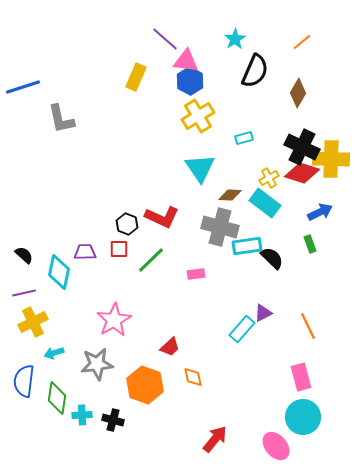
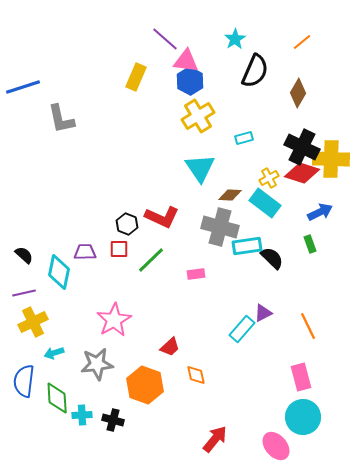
orange diamond at (193, 377): moved 3 px right, 2 px up
green diamond at (57, 398): rotated 12 degrees counterclockwise
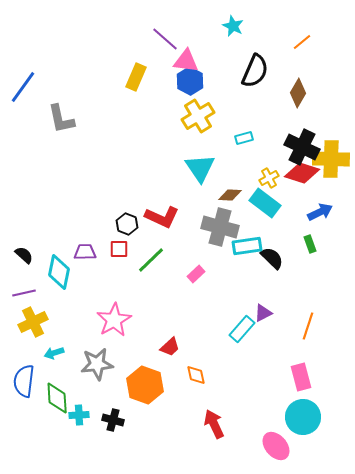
cyan star at (235, 39): moved 2 px left, 13 px up; rotated 15 degrees counterclockwise
blue line at (23, 87): rotated 36 degrees counterclockwise
pink rectangle at (196, 274): rotated 36 degrees counterclockwise
orange line at (308, 326): rotated 44 degrees clockwise
cyan cross at (82, 415): moved 3 px left
red arrow at (215, 439): moved 1 px left, 15 px up; rotated 64 degrees counterclockwise
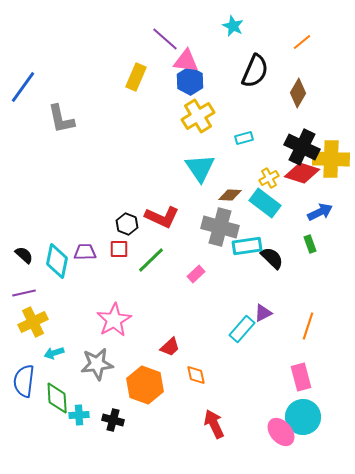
cyan diamond at (59, 272): moved 2 px left, 11 px up
pink ellipse at (276, 446): moved 5 px right, 14 px up
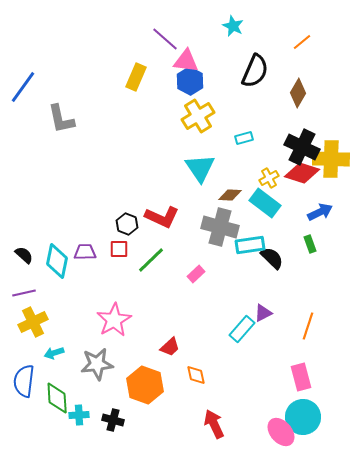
cyan rectangle at (247, 246): moved 3 px right, 1 px up
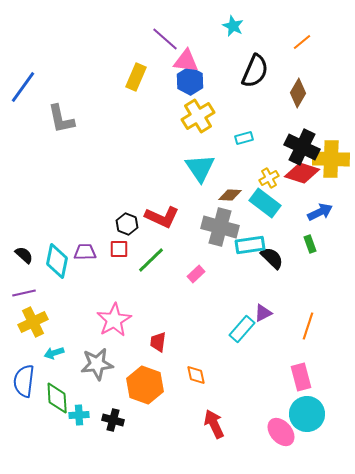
red trapezoid at (170, 347): moved 12 px left, 5 px up; rotated 140 degrees clockwise
cyan circle at (303, 417): moved 4 px right, 3 px up
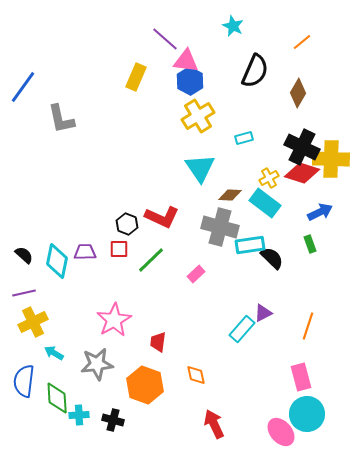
cyan arrow at (54, 353): rotated 48 degrees clockwise
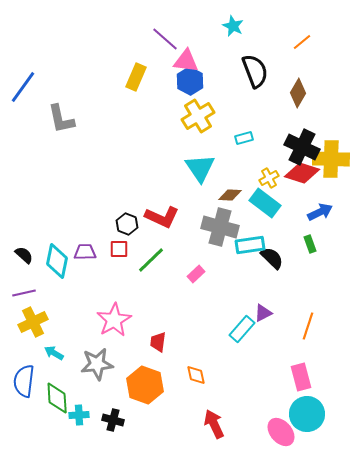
black semicircle at (255, 71): rotated 44 degrees counterclockwise
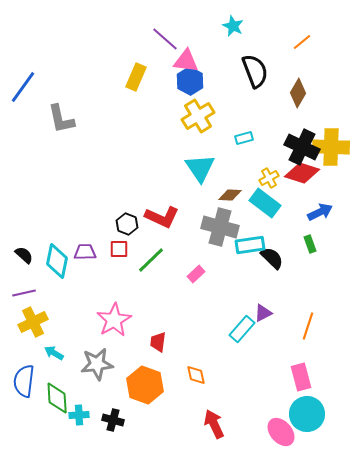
yellow cross at (331, 159): moved 12 px up
